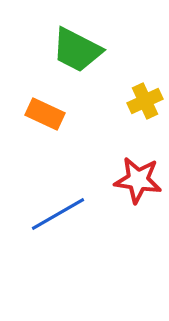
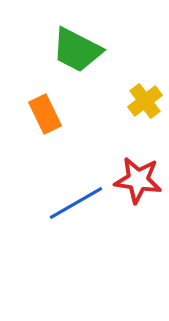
yellow cross: rotated 12 degrees counterclockwise
orange rectangle: rotated 39 degrees clockwise
blue line: moved 18 px right, 11 px up
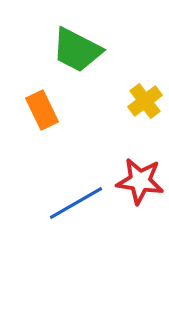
orange rectangle: moved 3 px left, 4 px up
red star: moved 2 px right, 1 px down
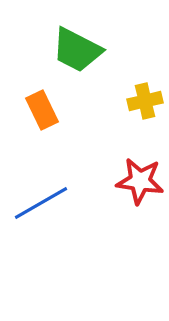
yellow cross: rotated 24 degrees clockwise
blue line: moved 35 px left
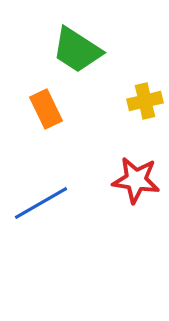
green trapezoid: rotated 6 degrees clockwise
orange rectangle: moved 4 px right, 1 px up
red star: moved 4 px left, 1 px up
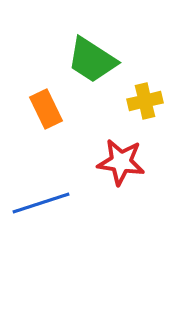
green trapezoid: moved 15 px right, 10 px down
red star: moved 15 px left, 18 px up
blue line: rotated 12 degrees clockwise
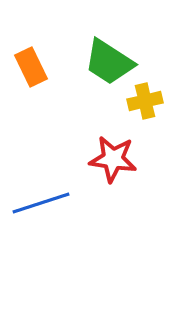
green trapezoid: moved 17 px right, 2 px down
orange rectangle: moved 15 px left, 42 px up
red star: moved 8 px left, 3 px up
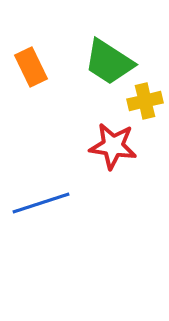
red star: moved 13 px up
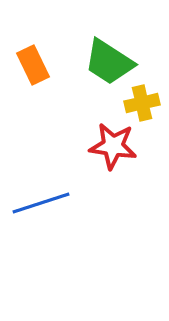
orange rectangle: moved 2 px right, 2 px up
yellow cross: moved 3 px left, 2 px down
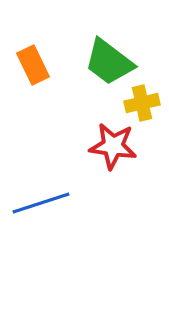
green trapezoid: rotated 4 degrees clockwise
